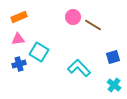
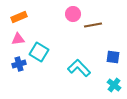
pink circle: moved 3 px up
brown line: rotated 42 degrees counterclockwise
blue square: rotated 24 degrees clockwise
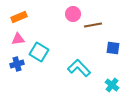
blue square: moved 9 px up
blue cross: moved 2 px left
cyan cross: moved 2 px left
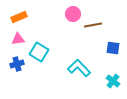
cyan cross: moved 1 px right, 4 px up
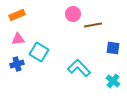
orange rectangle: moved 2 px left, 2 px up
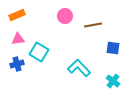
pink circle: moved 8 px left, 2 px down
